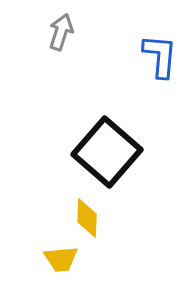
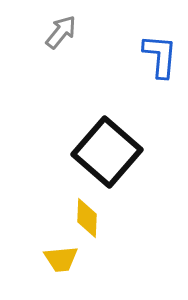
gray arrow: rotated 21 degrees clockwise
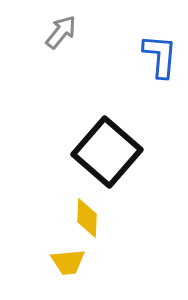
yellow trapezoid: moved 7 px right, 3 px down
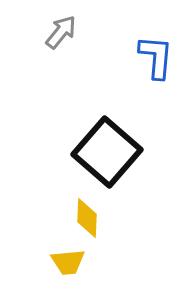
blue L-shape: moved 4 px left, 1 px down
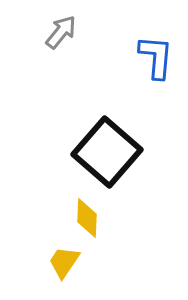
yellow trapezoid: moved 4 px left; rotated 129 degrees clockwise
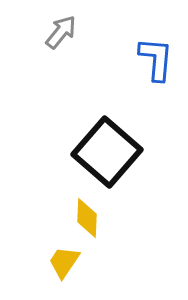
blue L-shape: moved 2 px down
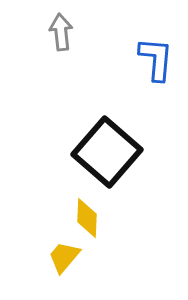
gray arrow: rotated 45 degrees counterclockwise
yellow trapezoid: moved 5 px up; rotated 6 degrees clockwise
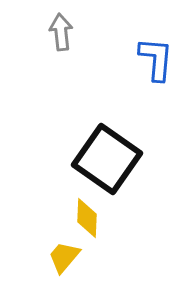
black square: moved 7 px down; rotated 6 degrees counterclockwise
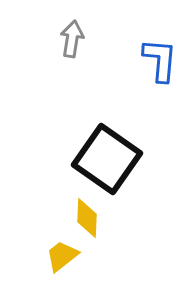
gray arrow: moved 11 px right, 7 px down; rotated 15 degrees clockwise
blue L-shape: moved 4 px right, 1 px down
yellow trapezoid: moved 2 px left, 1 px up; rotated 12 degrees clockwise
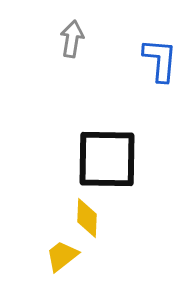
black square: rotated 34 degrees counterclockwise
